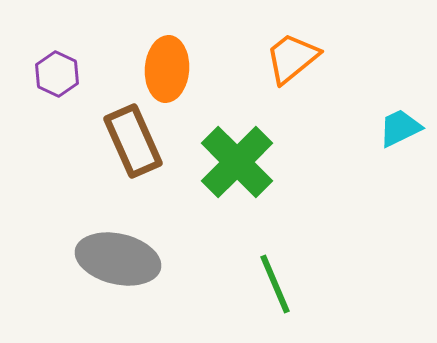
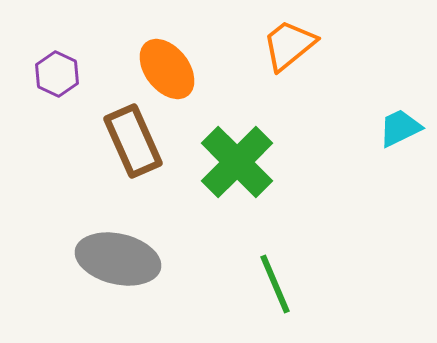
orange trapezoid: moved 3 px left, 13 px up
orange ellipse: rotated 42 degrees counterclockwise
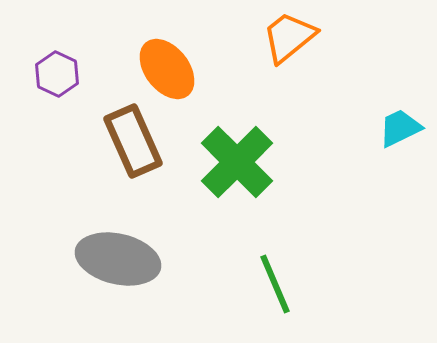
orange trapezoid: moved 8 px up
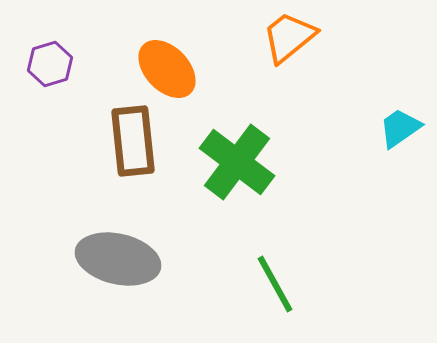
orange ellipse: rotated 6 degrees counterclockwise
purple hexagon: moved 7 px left, 10 px up; rotated 18 degrees clockwise
cyan trapezoid: rotated 9 degrees counterclockwise
brown rectangle: rotated 18 degrees clockwise
green cross: rotated 8 degrees counterclockwise
green line: rotated 6 degrees counterclockwise
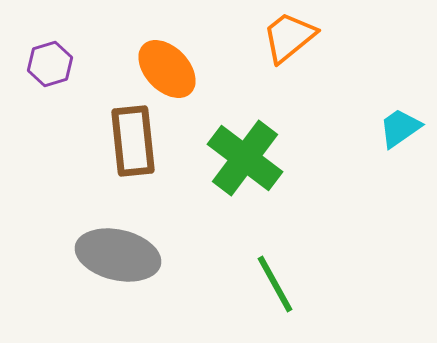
green cross: moved 8 px right, 4 px up
gray ellipse: moved 4 px up
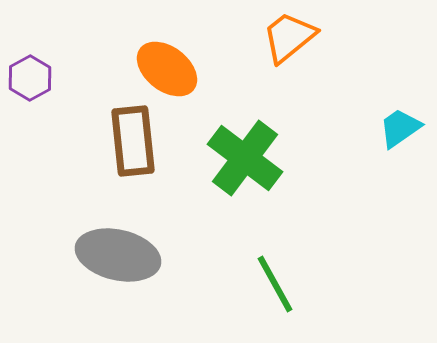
purple hexagon: moved 20 px left, 14 px down; rotated 12 degrees counterclockwise
orange ellipse: rotated 8 degrees counterclockwise
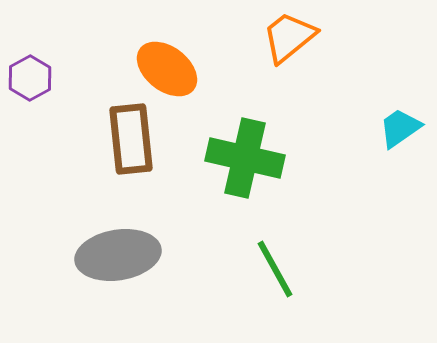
brown rectangle: moved 2 px left, 2 px up
green cross: rotated 24 degrees counterclockwise
gray ellipse: rotated 22 degrees counterclockwise
green line: moved 15 px up
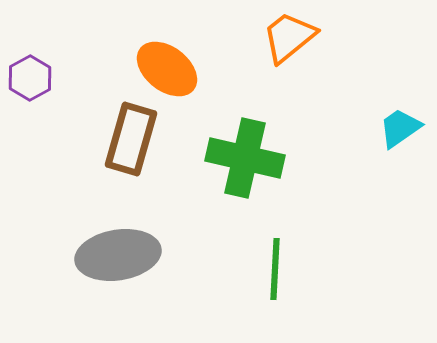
brown rectangle: rotated 22 degrees clockwise
green line: rotated 32 degrees clockwise
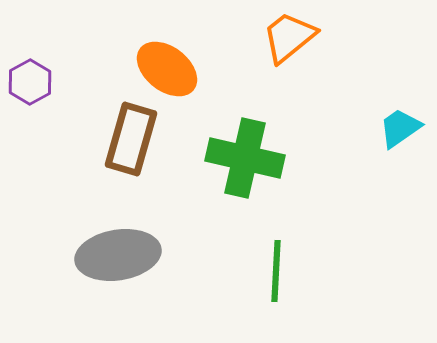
purple hexagon: moved 4 px down
green line: moved 1 px right, 2 px down
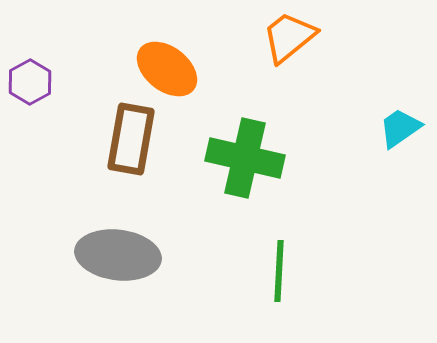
brown rectangle: rotated 6 degrees counterclockwise
gray ellipse: rotated 16 degrees clockwise
green line: moved 3 px right
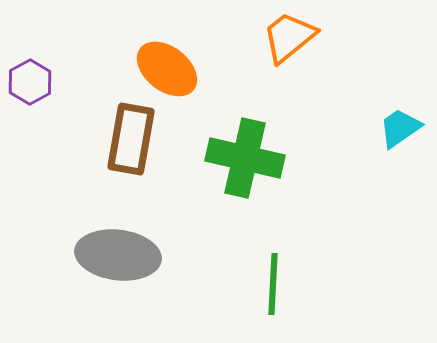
green line: moved 6 px left, 13 px down
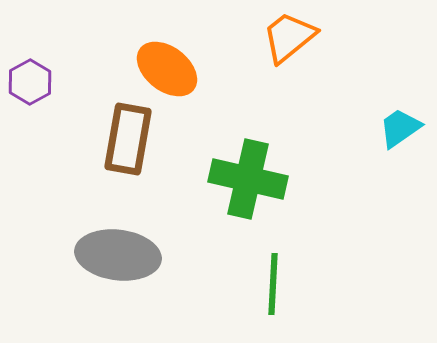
brown rectangle: moved 3 px left
green cross: moved 3 px right, 21 px down
